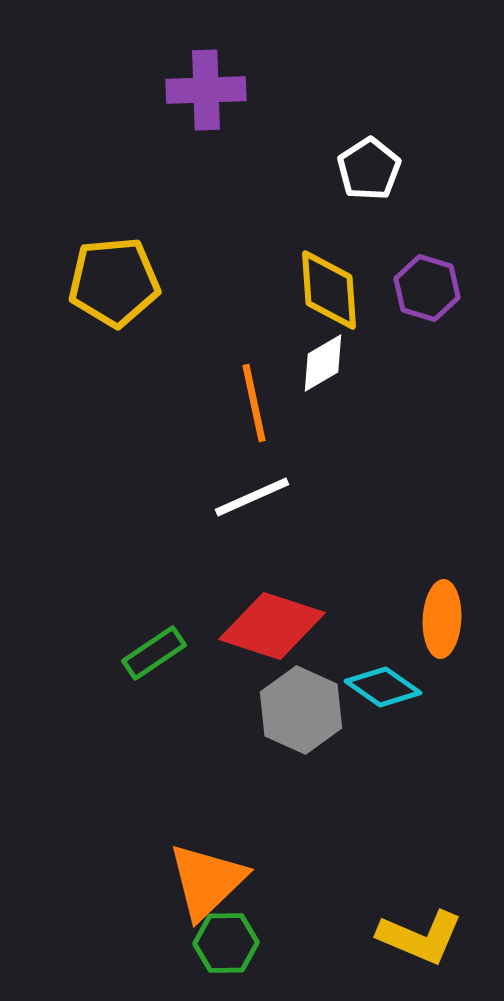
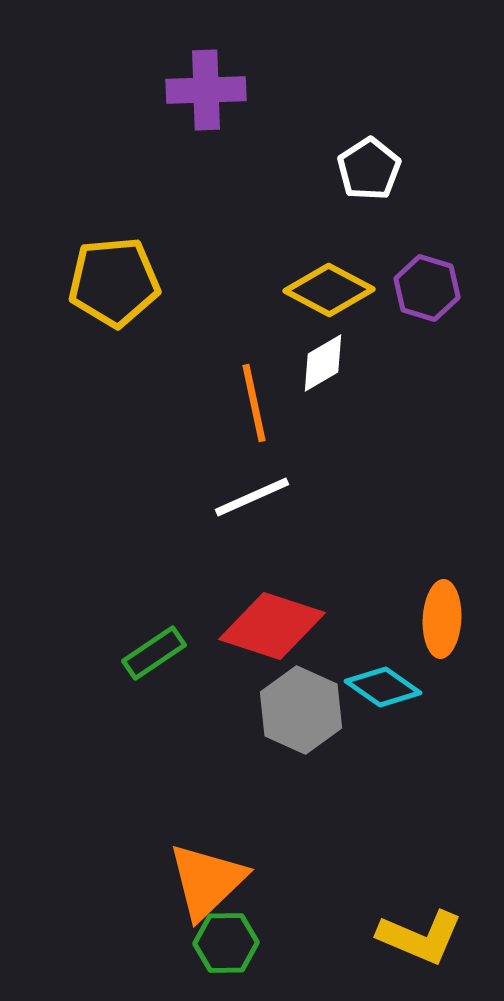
yellow diamond: rotated 58 degrees counterclockwise
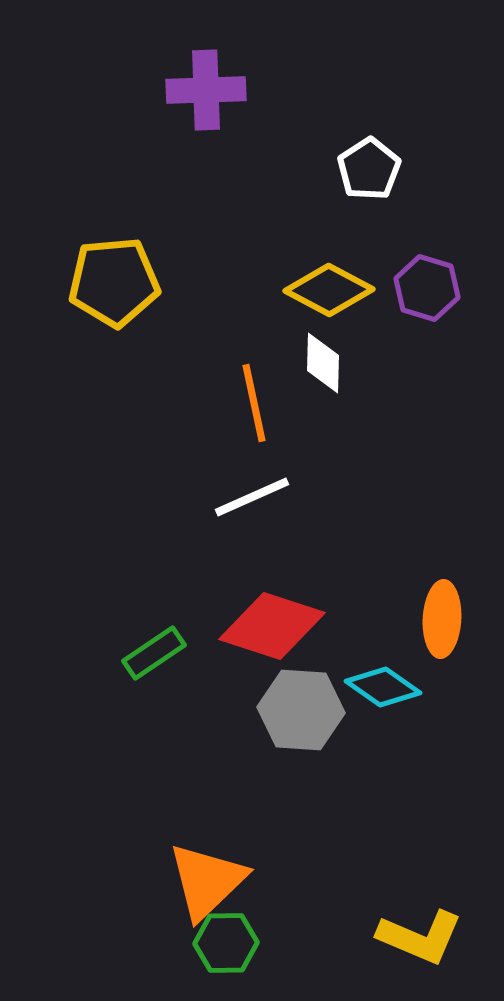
white diamond: rotated 58 degrees counterclockwise
gray hexagon: rotated 20 degrees counterclockwise
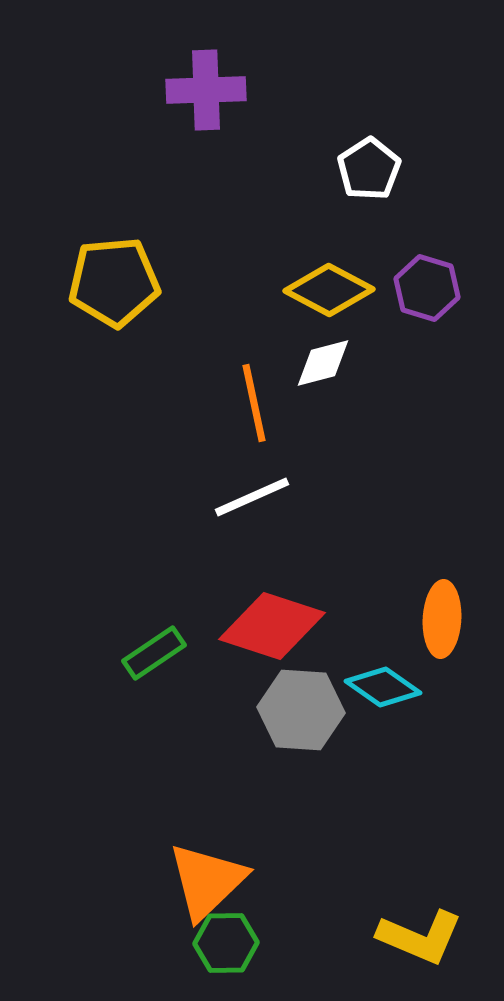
white diamond: rotated 74 degrees clockwise
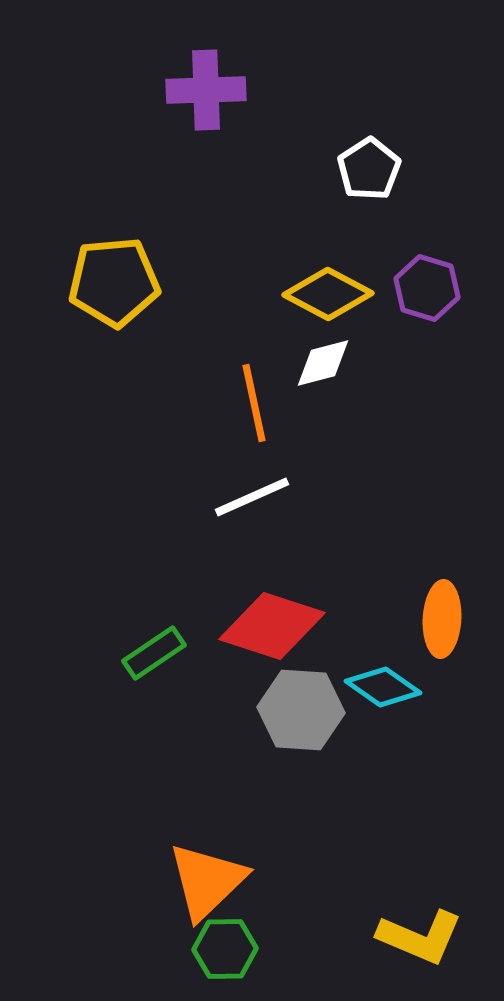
yellow diamond: moved 1 px left, 4 px down
green hexagon: moved 1 px left, 6 px down
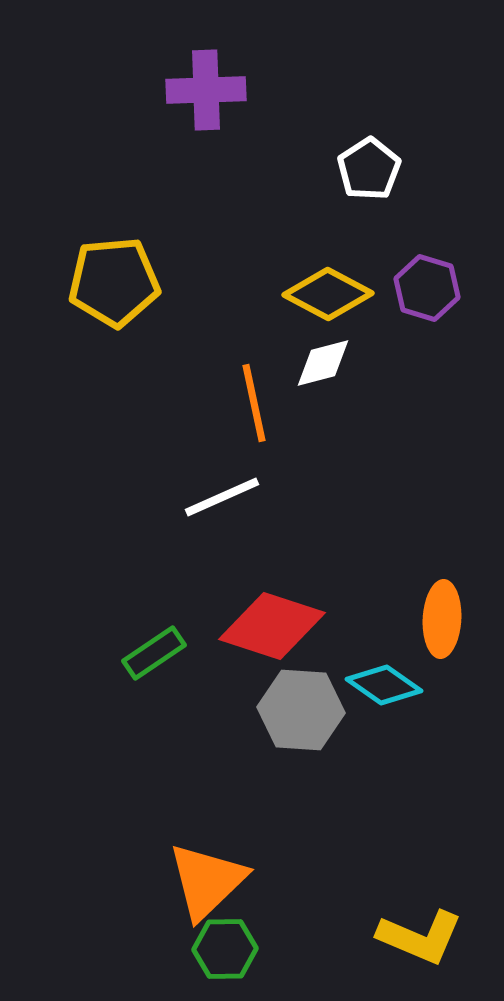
white line: moved 30 px left
cyan diamond: moved 1 px right, 2 px up
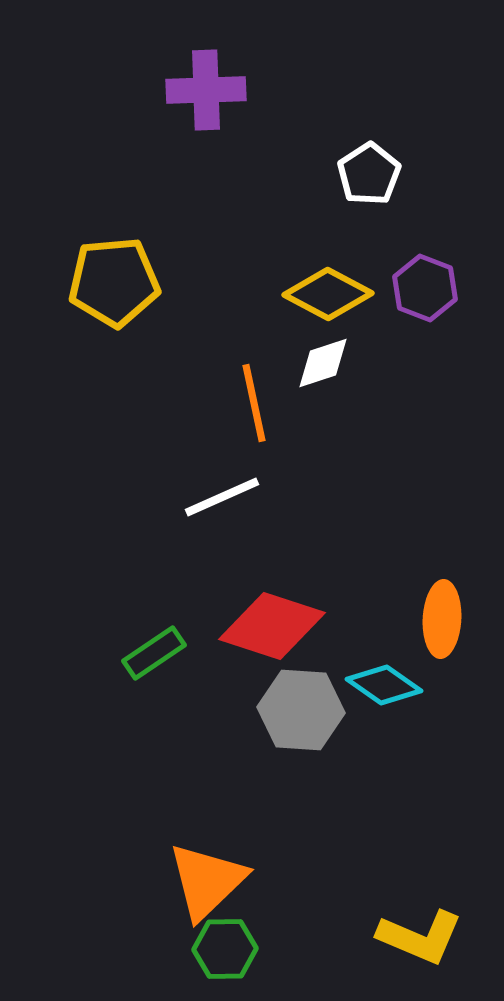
white pentagon: moved 5 px down
purple hexagon: moved 2 px left; rotated 4 degrees clockwise
white diamond: rotated 4 degrees counterclockwise
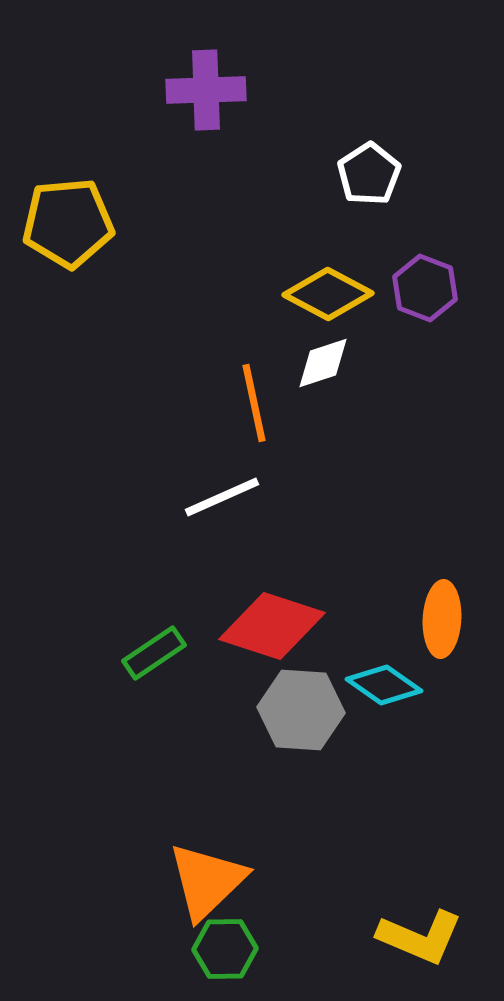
yellow pentagon: moved 46 px left, 59 px up
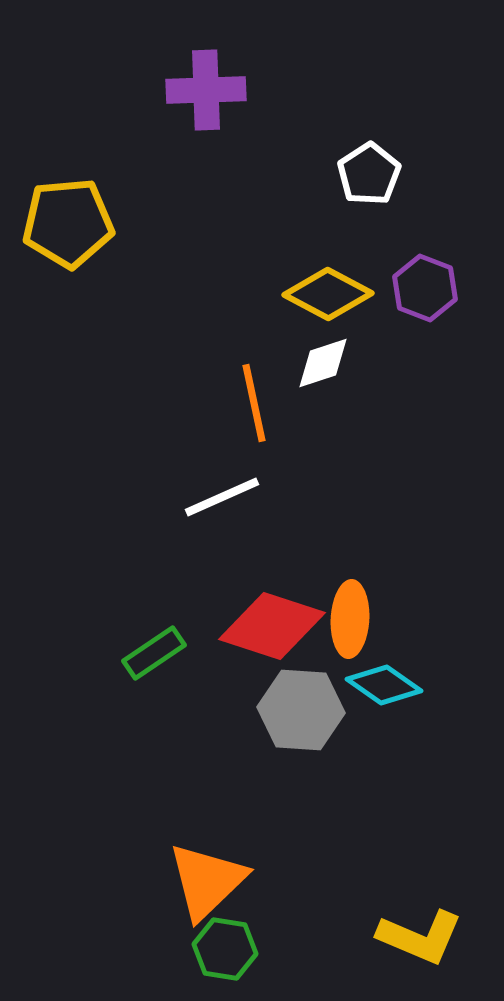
orange ellipse: moved 92 px left
green hexagon: rotated 10 degrees clockwise
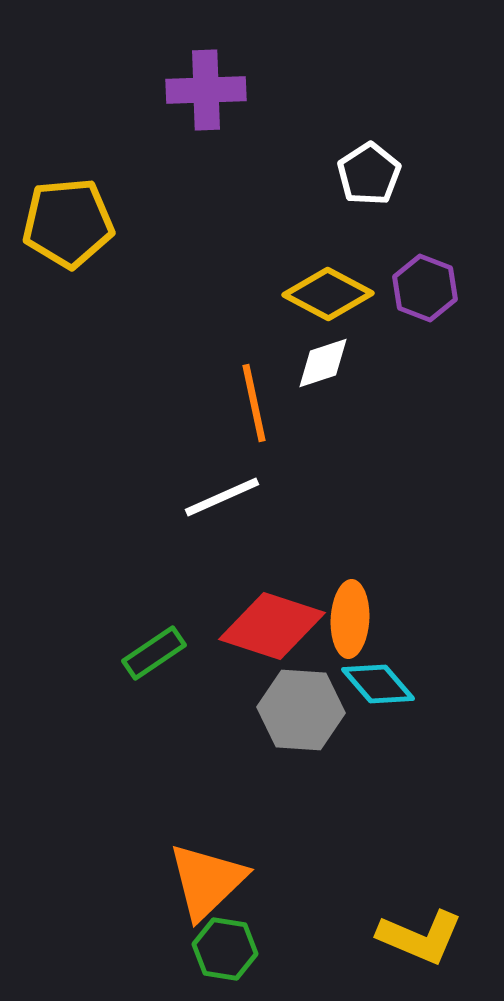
cyan diamond: moved 6 px left, 1 px up; rotated 14 degrees clockwise
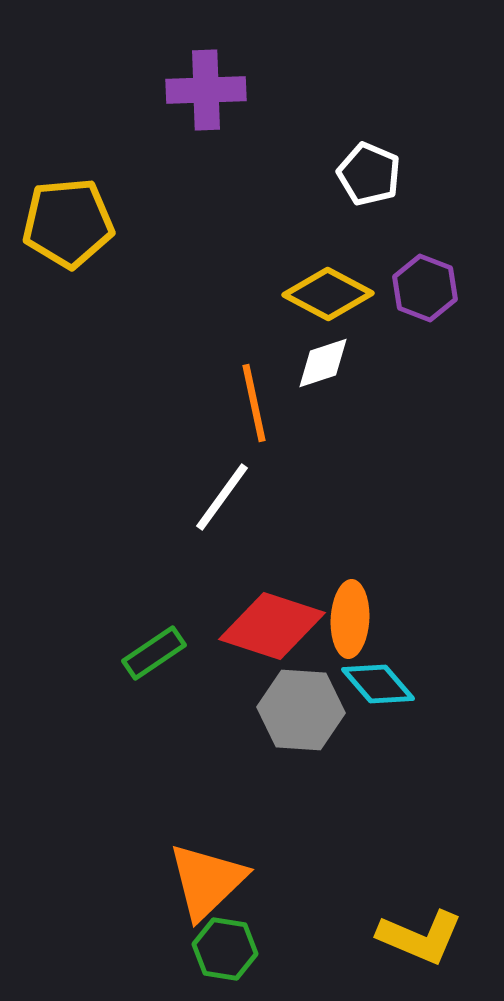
white pentagon: rotated 16 degrees counterclockwise
white line: rotated 30 degrees counterclockwise
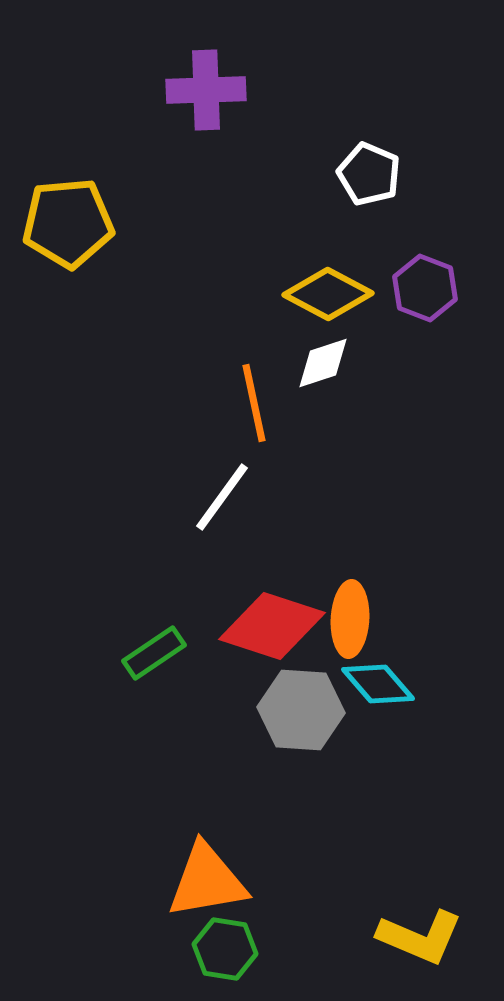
orange triangle: rotated 34 degrees clockwise
